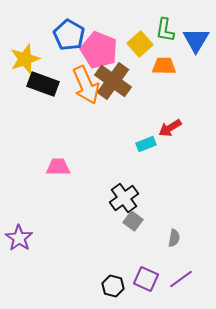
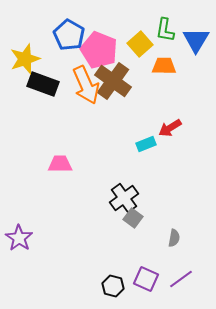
pink trapezoid: moved 2 px right, 3 px up
gray square: moved 3 px up
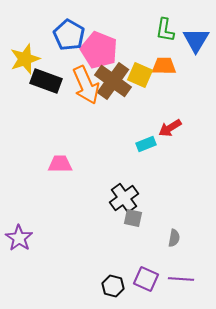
yellow square: moved 31 px down; rotated 25 degrees counterclockwise
black rectangle: moved 3 px right, 3 px up
gray square: rotated 24 degrees counterclockwise
purple line: rotated 40 degrees clockwise
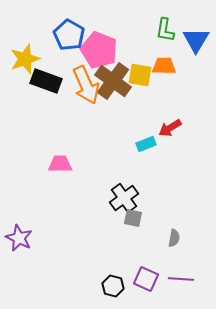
yellow square: rotated 15 degrees counterclockwise
purple star: rotated 8 degrees counterclockwise
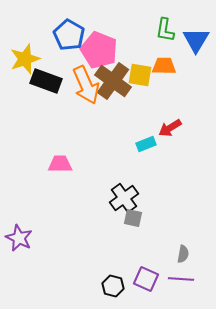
gray semicircle: moved 9 px right, 16 px down
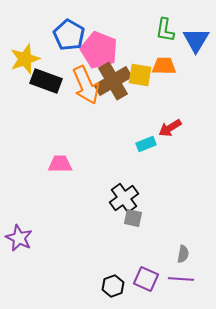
brown cross: rotated 24 degrees clockwise
black hexagon: rotated 25 degrees clockwise
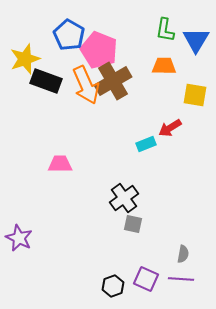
yellow square: moved 55 px right, 20 px down
gray square: moved 6 px down
